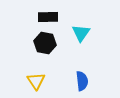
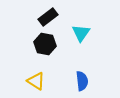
black rectangle: rotated 36 degrees counterclockwise
black hexagon: moved 1 px down
yellow triangle: rotated 24 degrees counterclockwise
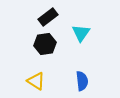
black hexagon: rotated 20 degrees counterclockwise
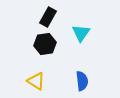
black rectangle: rotated 24 degrees counterclockwise
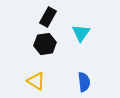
blue semicircle: moved 2 px right, 1 px down
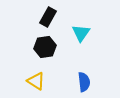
black hexagon: moved 3 px down
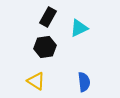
cyan triangle: moved 2 px left, 5 px up; rotated 30 degrees clockwise
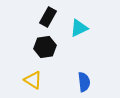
yellow triangle: moved 3 px left, 1 px up
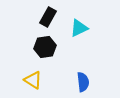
blue semicircle: moved 1 px left
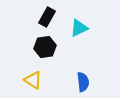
black rectangle: moved 1 px left
